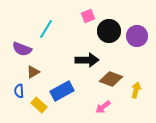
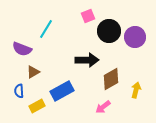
purple circle: moved 2 px left, 1 px down
brown diamond: rotated 50 degrees counterclockwise
yellow rectangle: moved 2 px left, 1 px down; rotated 70 degrees counterclockwise
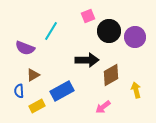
cyan line: moved 5 px right, 2 px down
purple semicircle: moved 3 px right, 1 px up
brown triangle: moved 3 px down
brown diamond: moved 4 px up
yellow arrow: rotated 28 degrees counterclockwise
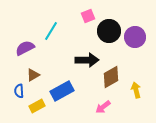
purple semicircle: rotated 132 degrees clockwise
brown diamond: moved 2 px down
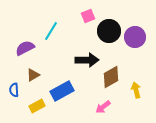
blue semicircle: moved 5 px left, 1 px up
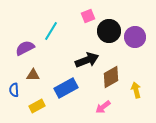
black arrow: rotated 20 degrees counterclockwise
brown triangle: rotated 32 degrees clockwise
blue rectangle: moved 4 px right, 3 px up
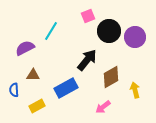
black arrow: rotated 30 degrees counterclockwise
yellow arrow: moved 1 px left
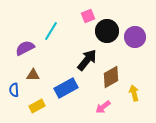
black circle: moved 2 px left
yellow arrow: moved 1 px left, 3 px down
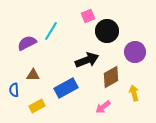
purple circle: moved 15 px down
purple semicircle: moved 2 px right, 5 px up
black arrow: rotated 30 degrees clockwise
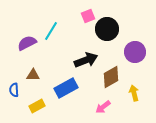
black circle: moved 2 px up
black arrow: moved 1 px left
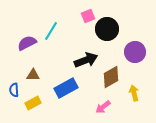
yellow rectangle: moved 4 px left, 3 px up
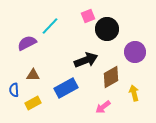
cyan line: moved 1 px left, 5 px up; rotated 12 degrees clockwise
